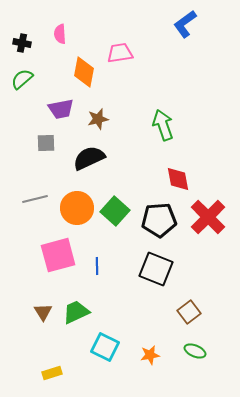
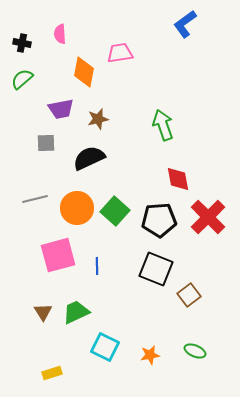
brown square: moved 17 px up
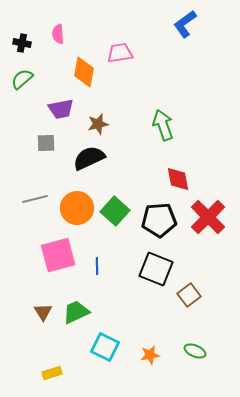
pink semicircle: moved 2 px left
brown star: moved 5 px down
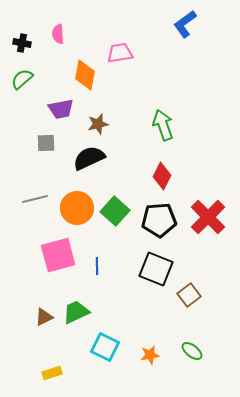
orange diamond: moved 1 px right, 3 px down
red diamond: moved 16 px left, 3 px up; rotated 36 degrees clockwise
brown triangle: moved 1 px right, 5 px down; rotated 36 degrees clockwise
green ellipse: moved 3 px left; rotated 15 degrees clockwise
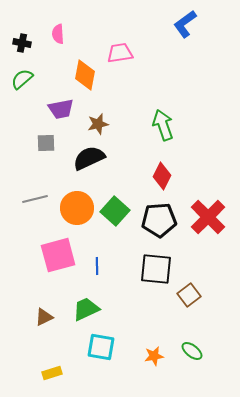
black square: rotated 16 degrees counterclockwise
green trapezoid: moved 10 px right, 3 px up
cyan square: moved 4 px left; rotated 16 degrees counterclockwise
orange star: moved 4 px right, 1 px down
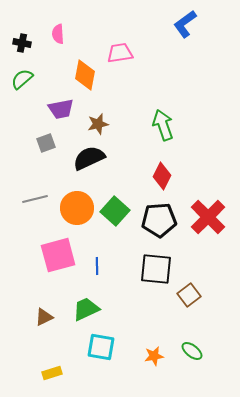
gray square: rotated 18 degrees counterclockwise
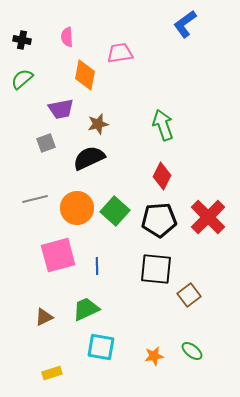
pink semicircle: moved 9 px right, 3 px down
black cross: moved 3 px up
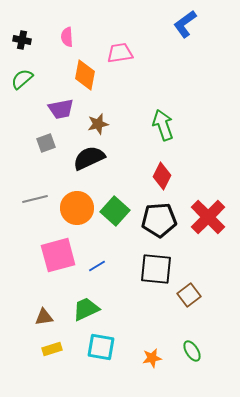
blue line: rotated 60 degrees clockwise
brown triangle: rotated 18 degrees clockwise
green ellipse: rotated 20 degrees clockwise
orange star: moved 2 px left, 2 px down
yellow rectangle: moved 24 px up
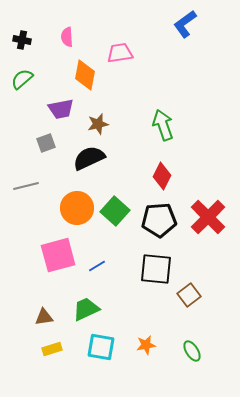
gray line: moved 9 px left, 13 px up
orange star: moved 6 px left, 13 px up
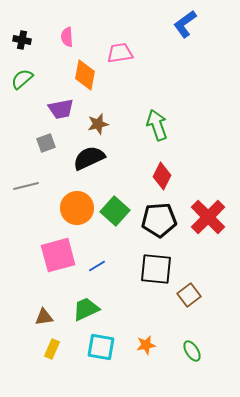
green arrow: moved 6 px left
yellow rectangle: rotated 48 degrees counterclockwise
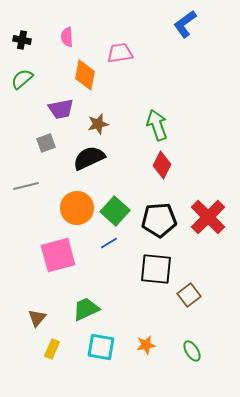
red diamond: moved 11 px up
blue line: moved 12 px right, 23 px up
brown triangle: moved 7 px left, 1 px down; rotated 42 degrees counterclockwise
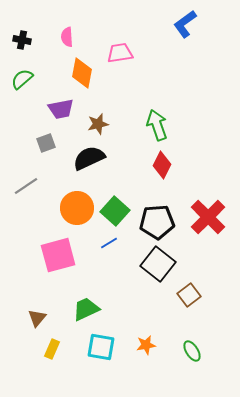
orange diamond: moved 3 px left, 2 px up
gray line: rotated 20 degrees counterclockwise
black pentagon: moved 2 px left, 2 px down
black square: moved 2 px right, 5 px up; rotated 32 degrees clockwise
